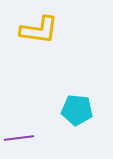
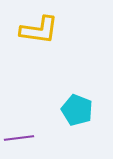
cyan pentagon: rotated 16 degrees clockwise
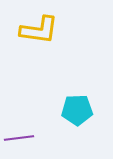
cyan pentagon: rotated 24 degrees counterclockwise
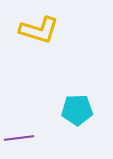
yellow L-shape: rotated 9 degrees clockwise
